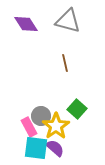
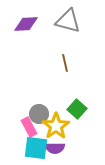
purple diamond: rotated 60 degrees counterclockwise
gray circle: moved 2 px left, 2 px up
purple semicircle: rotated 138 degrees clockwise
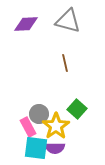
pink rectangle: moved 1 px left
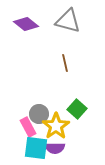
purple diamond: rotated 40 degrees clockwise
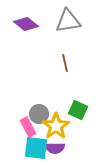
gray triangle: rotated 24 degrees counterclockwise
green square: moved 1 px right, 1 px down; rotated 18 degrees counterclockwise
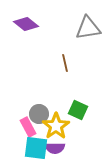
gray triangle: moved 20 px right, 7 px down
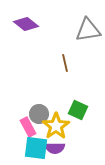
gray triangle: moved 2 px down
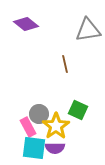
brown line: moved 1 px down
cyan square: moved 2 px left
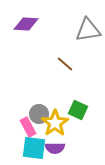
purple diamond: rotated 35 degrees counterclockwise
brown line: rotated 36 degrees counterclockwise
yellow star: moved 1 px left, 3 px up
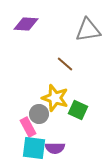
yellow star: moved 25 px up; rotated 20 degrees counterclockwise
